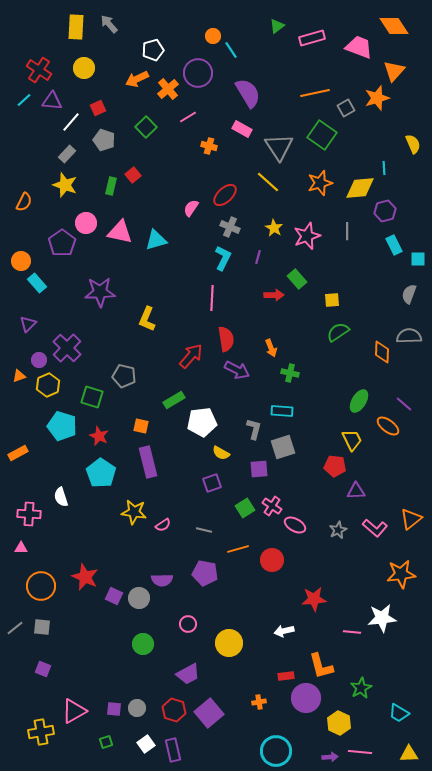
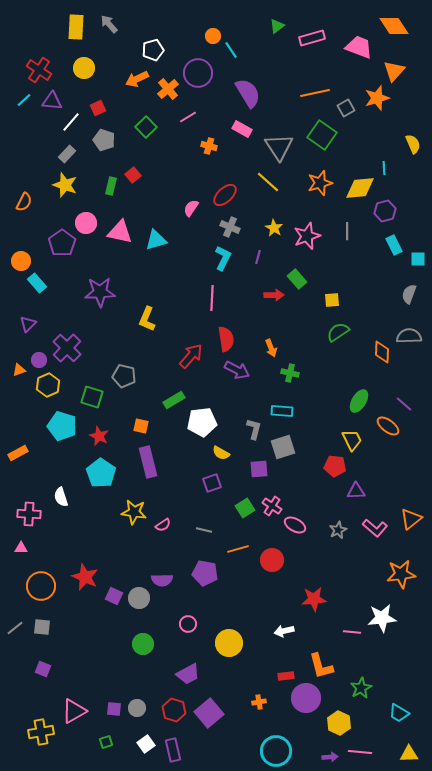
orange triangle at (19, 376): moved 6 px up
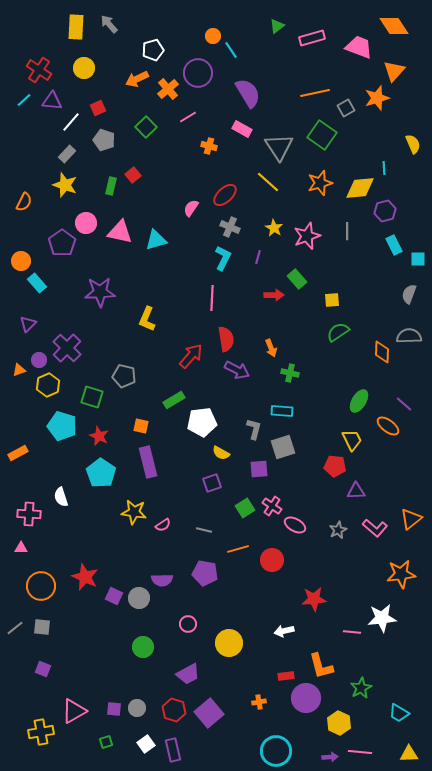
green circle at (143, 644): moved 3 px down
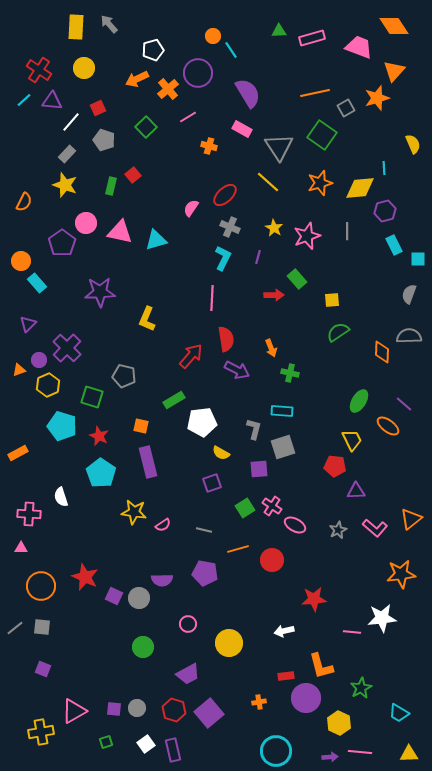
green triangle at (277, 26): moved 2 px right, 5 px down; rotated 35 degrees clockwise
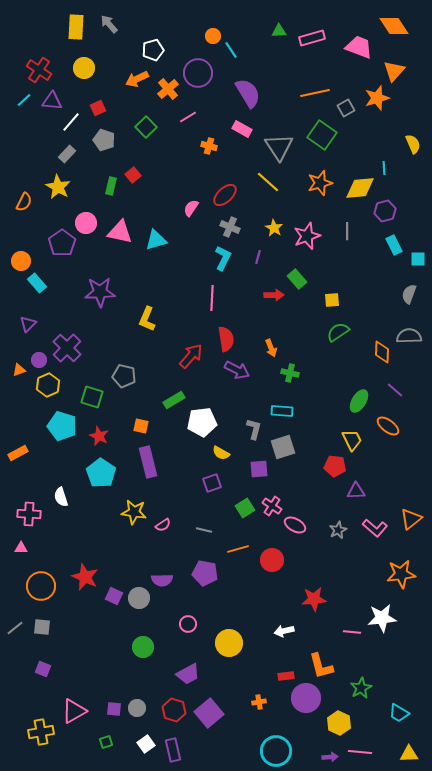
yellow star at (65, 185): moved 7 px left, 2 px down; rotated 10 degrees clockwise
purple line at (404, 404): moved 9 px left, 14 px up
